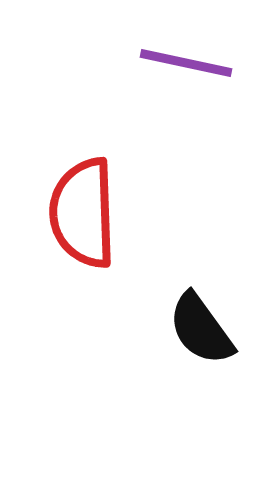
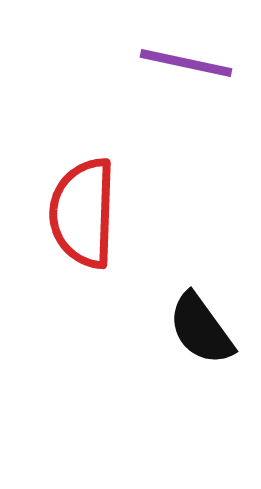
red semicircle: rotated 4 degrees clockwise
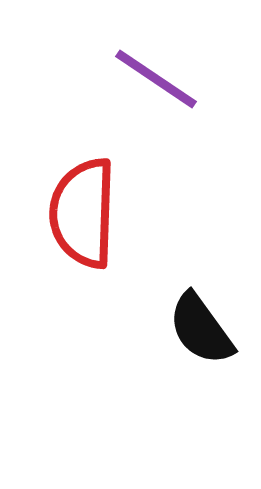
purple line: moved 30 px left, 16 px down; rotated 22 degrees clockwise
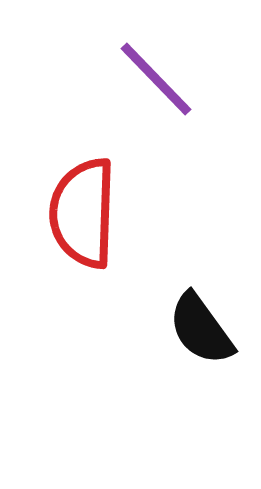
purple line: rotated 12 degrees clockwise
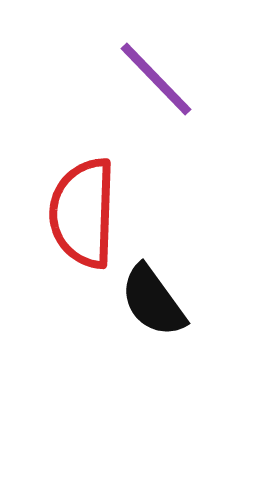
black semicircle: moved 48 px left, 28 px up
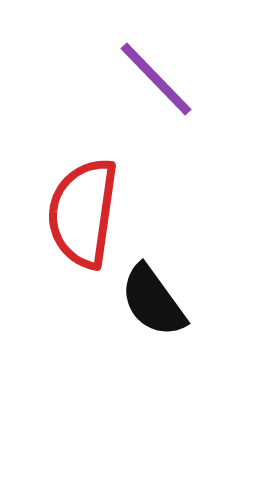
red semicircle: rotated 6 degrees clockwise
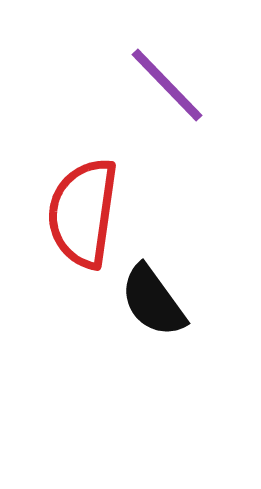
purple line: moved 11 px right, 6 px down
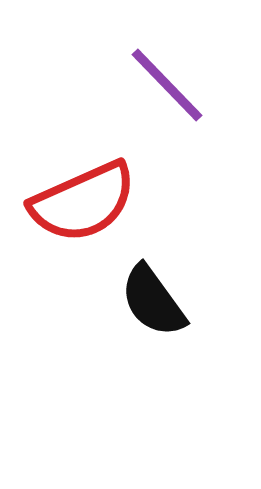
red semicircle: moved 11 px up; rotated 122 degrees counterclockwise
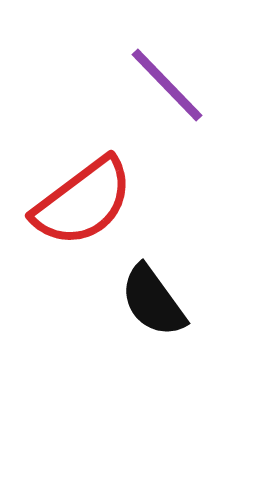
red semicircle: rotated 13 degrees counterclockwise
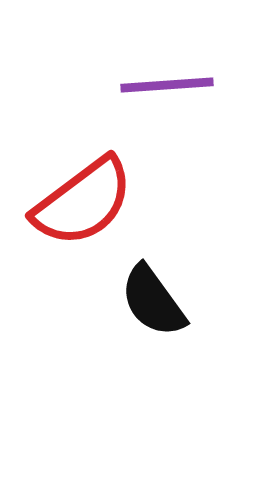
purple line: rotated 50 degrees counterclockwise
